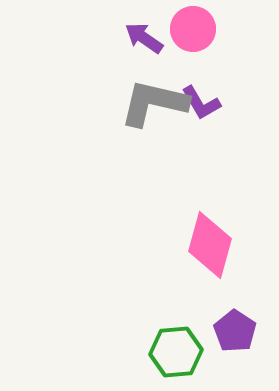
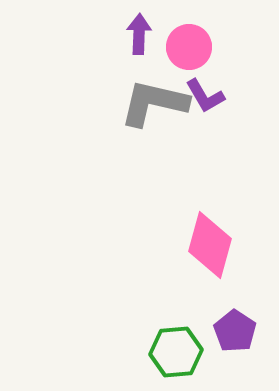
pink circle: moved 4 px left, 18 px down
purple arrow: moved 5 px left, 4 px up; rotated 57 degrees clockwise
purple L-shape: moved 4 px right, 7 px up
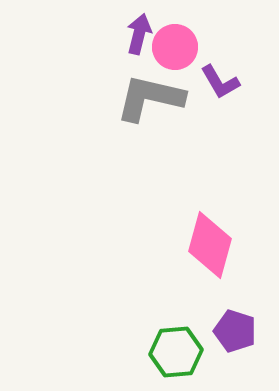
purple arrow: rotated 12 degrees clockwise
pink circle: moved 14 px left
purple L-shape: moved 15 px right, 14 px up
gray L-shape: moved 4 px left, 5 px up
purple pentagon: rotated 15 degrees counterclockwise
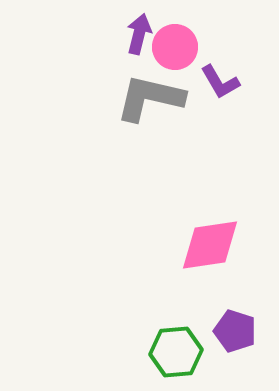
pink diamond: rotated 66 degrees clockwise
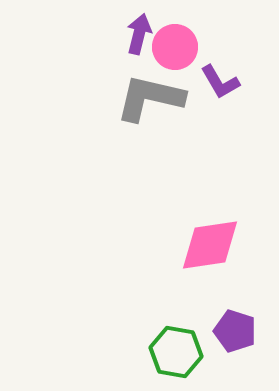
green hexagon: rotated 15 degrees clockwise
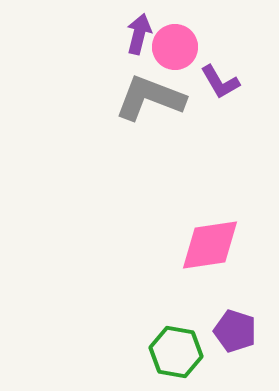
gray L-shape: rotated 8 degrees clockwise
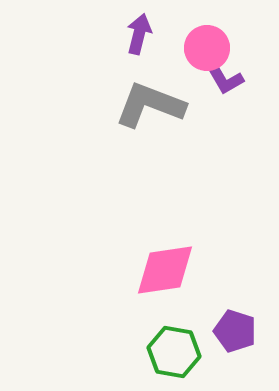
pink circle: moved 32 px right, 1 px down
purple L-shape: moved 4 px right, 4 px up
gray L-shape: moved 7 px down
pink diamond: moved 45 px left, 25 px down
green hexagon: moved 2 px left
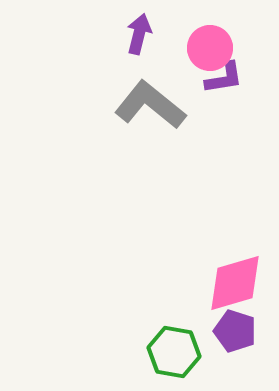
pink circle: moved 3 px right
purple L-shape: rotated 69 degrees counterclockwise
gray L-shape: rotated 18 degrees clockwise
pink diamond: moved 70 px right, 13 px down; rotated 8 degrees counterclockwise
